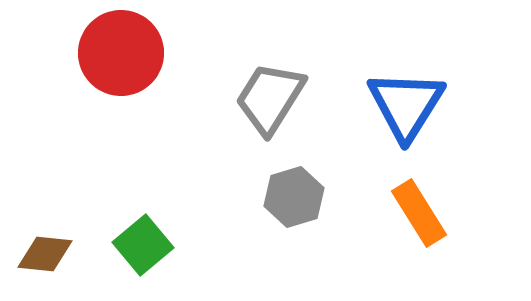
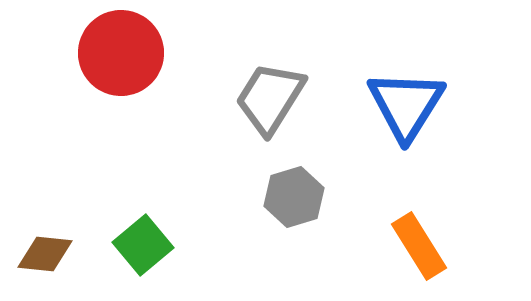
orange rectangle: moved 33 px down
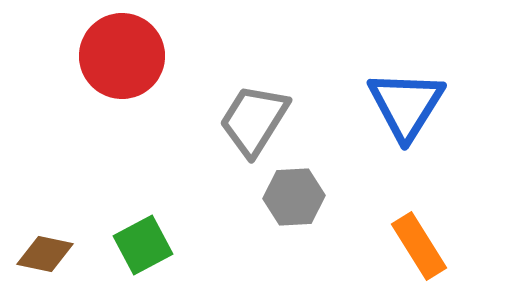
red circle: moved 1 px right, 3 px down
gray trapezoid: moved 16 px left, 22 px down
gray hexagon: rotated 14 degrees clockwise
green square: rotated 12 degrees clockwise
brown diamond: rotated 6 degrees clockwise
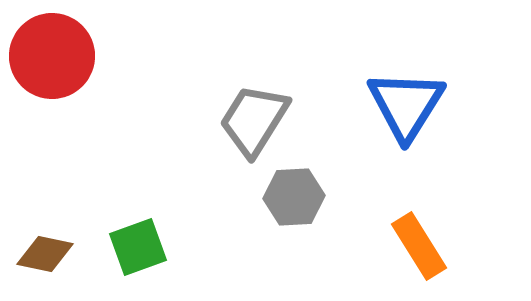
red circle: moved 70 px left
green square: moved 5 px left, 2 px down; rotated 8 degrees clockwise
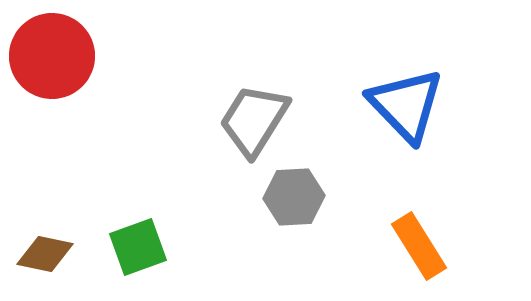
blue triangle: rotated 16 degrees counterclockwise
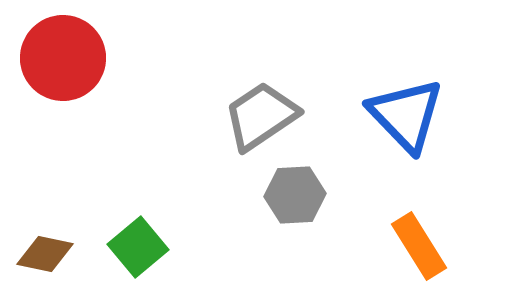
red circle: moved 11 px right, 2 px down
blue triangle: moved 10 px down
gray trapezoid: moved 7 px right, 4 px up; rotated 24 degrees clockwise
gray hexagon: moved 1 px right, 2 px up
green square: rotated 20 degrees counterclockwise
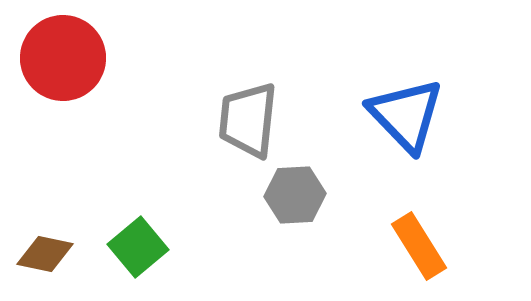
gray trapezoid: moved 13 px left, 4 px down; rotated 50 degrees counterclockwise
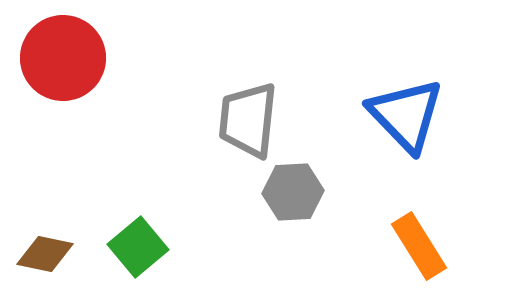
gray hexagon: moved 2 px left, 3 px up
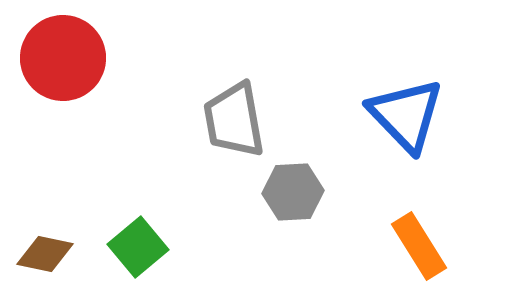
gray trapezoid: moved 14 px left; rotated 16 degrees counterclockwise
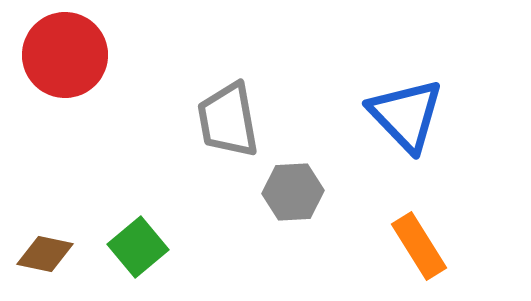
red circle: moved 2 px right, 3 px up
gray trapezoid: moved 6 px left
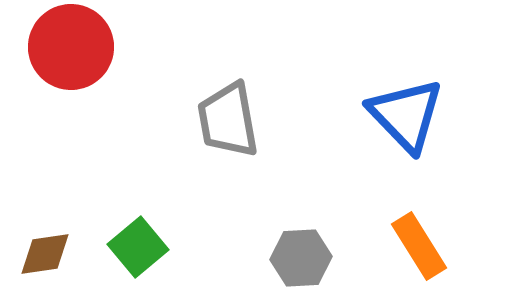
red circle: moved 6 px right, 8 px up
gray hexagon: moved 8 px right, 66 px down
brown diamond: rotated 20 degrees counterclockwise
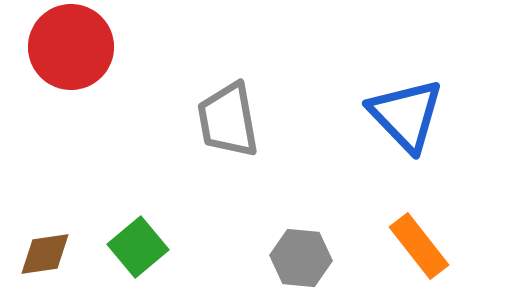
orange rectangle: rotated 6 degrees counterclockwise
gray hexagon: rotated 8 degrees clockwise
